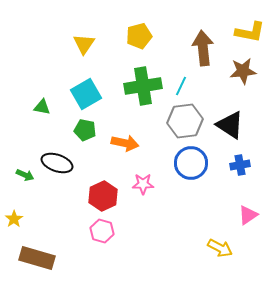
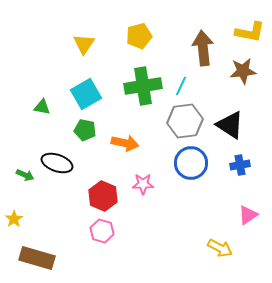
red hexagon: rotated 12 degrees counterclockwise
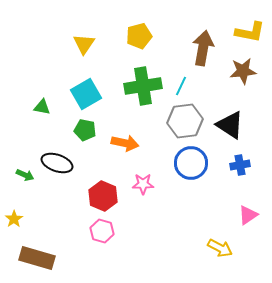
brown arrow: rotated 16 degrees clockwise
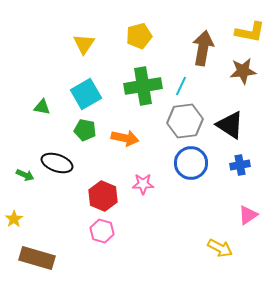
orange arrow: moved 5 px up
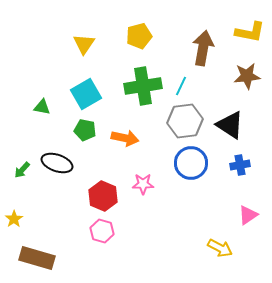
brown star: moved 4 px right, 5 px down
green arrow: moved 3 px left, 5 px up; rotated 108 degrees clockwise
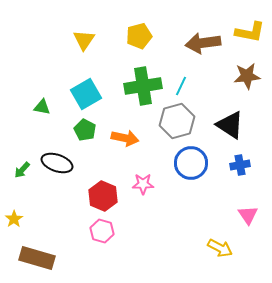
yellow triangle: moved 4 px up
brown arrow: moved 5 px up; rotated 108 degrees counterclockwise
gray hexagon: moved 8 px left; rotated 8 degrees counterclockwise
green pentagon: rotated 15 degrees clockwise
pink triangle: rotated 30 degrees counterclockwise
